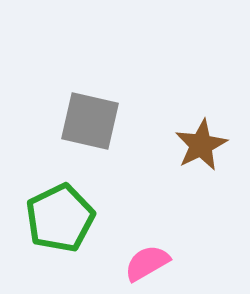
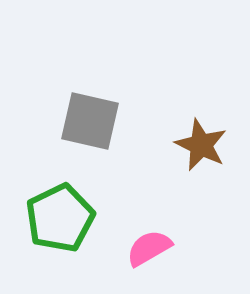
brown star: rotated 20 degrees counterclockwise
pink semicircle: moved 2 px right, 15 px up
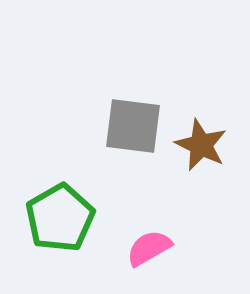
gray square: moved 43 px right, 5 px down; rotated 6 degrees counterclockwise
green pentagon: rotated 4 degrees counterclockwise
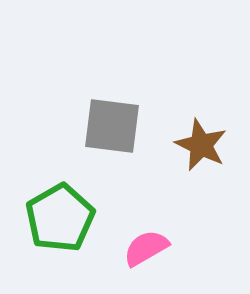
gray square: moved 21 px left
pink semicircle: moved 3 px left
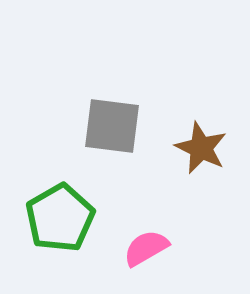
brown star: moved 3 px down
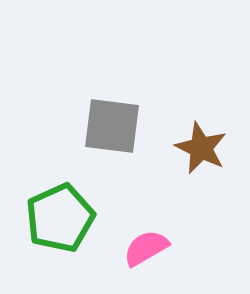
green pentagon: rotated 6 degrees clockwise
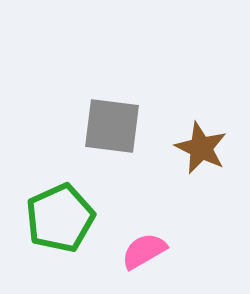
pink semicircle: moved 2 px left, 3 px down
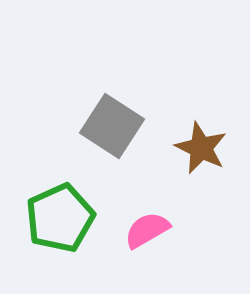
gray square: rotated 26 degrees clockwise
pink semicircle: moved 3 px right, 21 px up
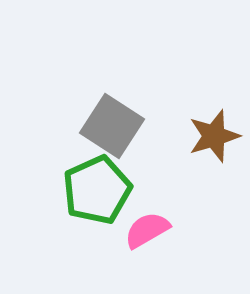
brown star: moved 13 px right, 12 px up; rotated 30 degrees clockwise
green pentagon: moved 37 px right, 28 px up
